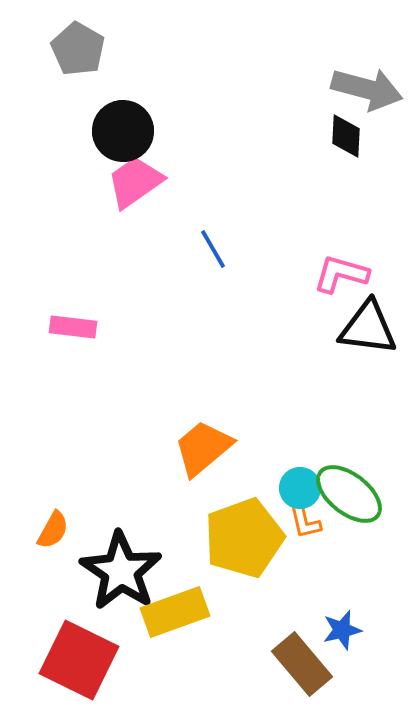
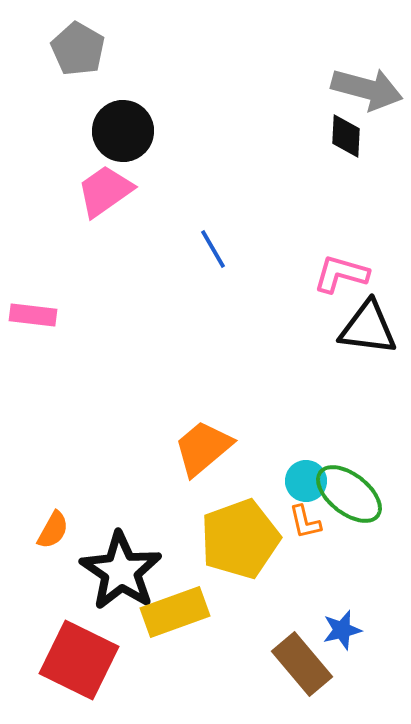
pink trapezoid: moved 30 px left, 9 px down
pink rectangle: moved 40 px left, 12 px up
cyan circle: moved 6 px right, 7 px up
yellow pentagon: moved 4 px left, 1 px down
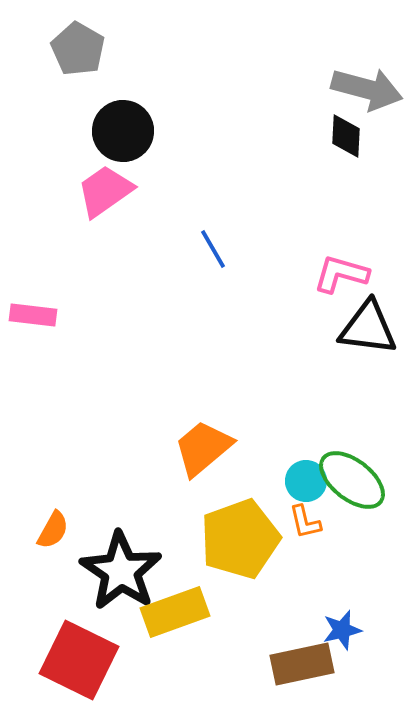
green ellipse: moved 3 px right, 14 px up
brown rectangle: rotated 62 degrees counterclockwise
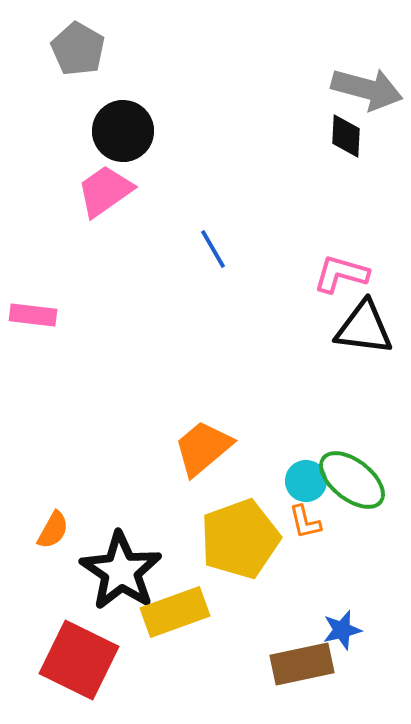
black triangle: moved 4 px left
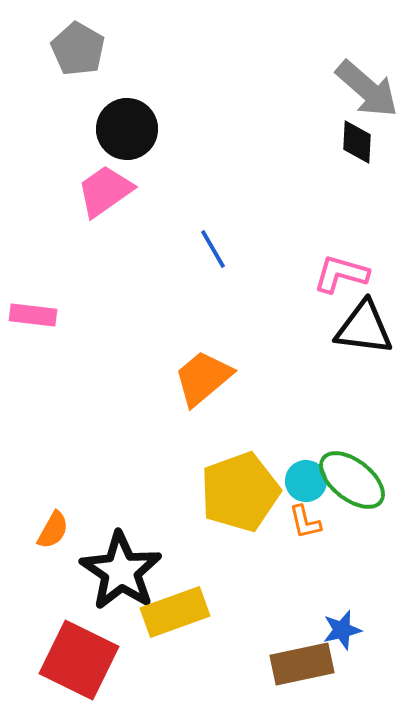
gray arrow: rotated 26 degrees clockwise
black circle: moved 4 px right, 2 px up
black diamond: moved 11 px right, 6 px down
orange trapezoid: moved 70 px up
yellow pentagon: moved 47 px up
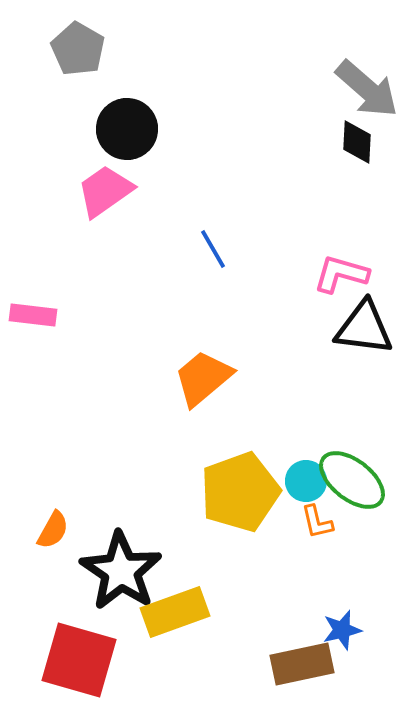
orange L-shape: moved 12 px right
red square: rotated 10 degrees counterclockwise
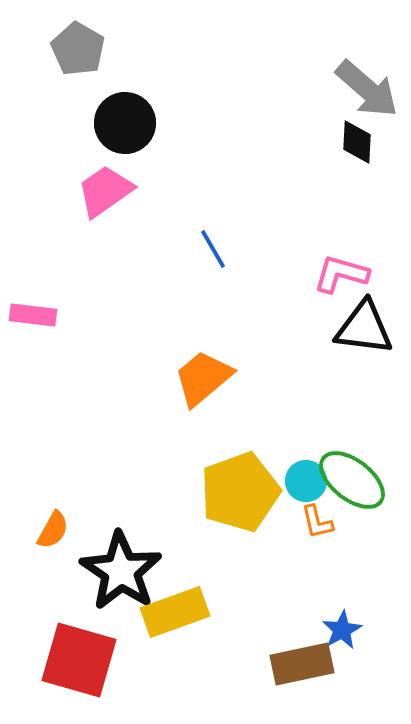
black circle: moved 2 px left, 6 px up
blue star: rotated 15 degrees counterclockwise
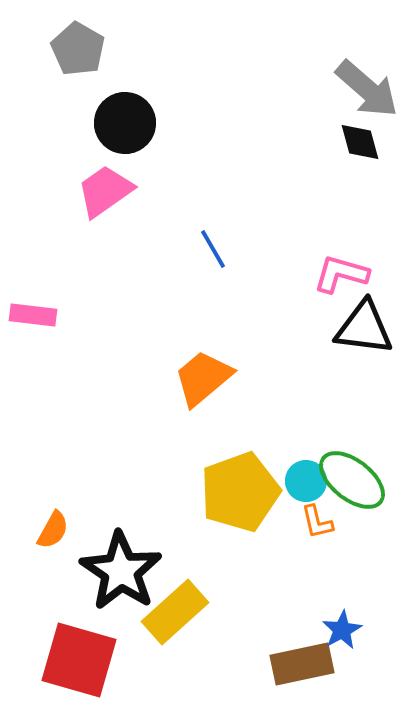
black diamond: moved 3 px right; rotated 18 degrees counterclockwise
yellow rectangle: rotated 22 degrees counterclockwise
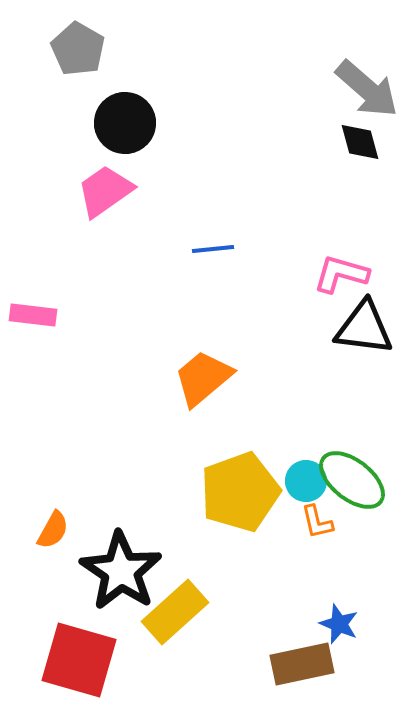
blue line: rotated 66 degrees counterclockwise
blue star: moved 3 px left, 6 px up; rotated 21 degrees counterclockwise
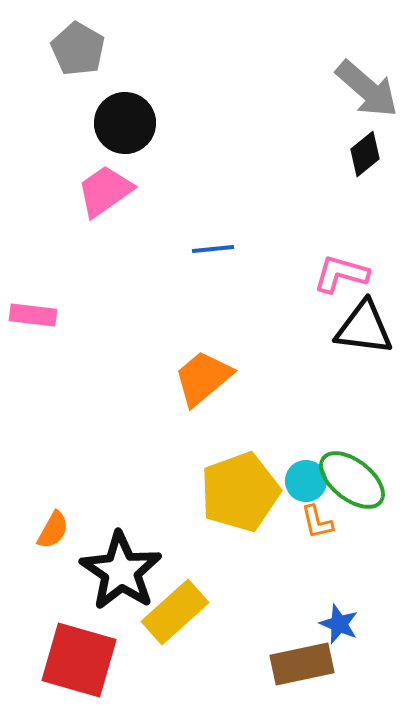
black diamond: moved 5 px right, 12 px down; rotated 66 degrees clockwise
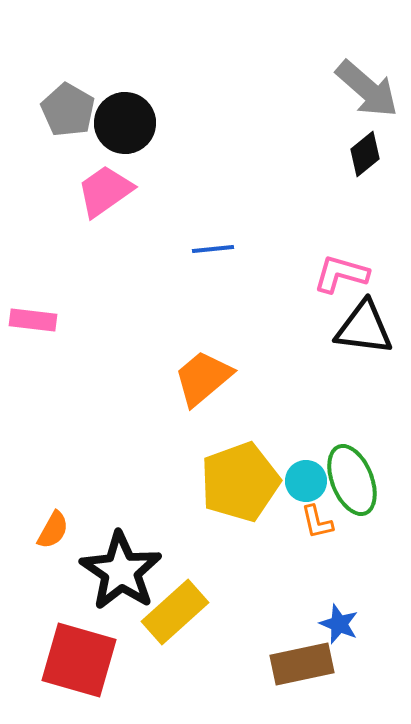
gray pentagon: moved 10 px left, 61 px down
pink rectangle: moved 5 px down
green ellipse: rotated 30 degrees clockwise
yellow pentagon: moved 10 px up
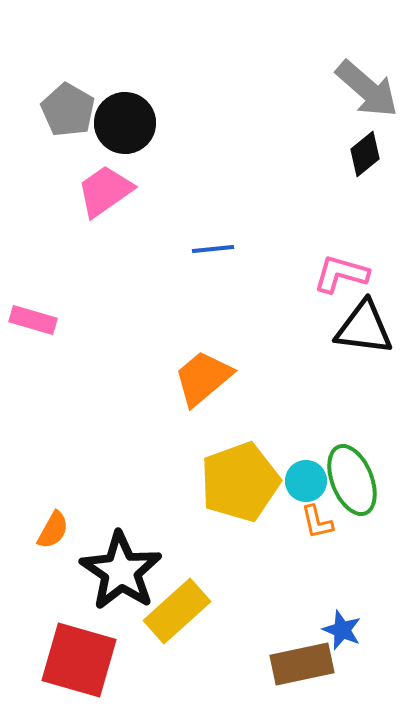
pink rectangle: rotated 9 degrees clockwise
yellow rectangle: moved 2 px right, 1 px up
blue star: moved 3 px right, 6 px down
